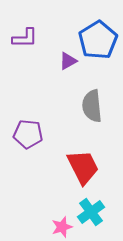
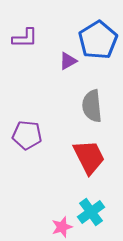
purple pentagon: moved 1 px left, 1 px down
red trapezoid: moved 6 px right, 10 px up
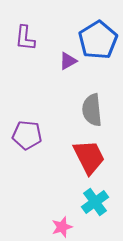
purple L-shape: rotated 96 degrees clockwise
gray semicircle: moved 4 px down
cyan cross: moved 4 px right, 10 px up
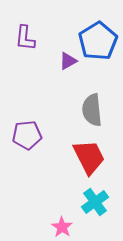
blue pentagon: moved 1 px down
purple pentagon: rotated 12 degrees counterclockwise
pink star: rotated 20 degrees counterclockwise
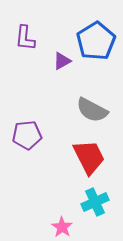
blue pentagon: moved 2 px left
purple triangle: moved 6 px left
gray semicircle: rotated 56 degrees counterclockwise
cyan cross: rotated 12 degrees clockwise
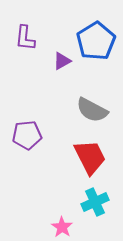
red trapezoid: moved 1 px right
